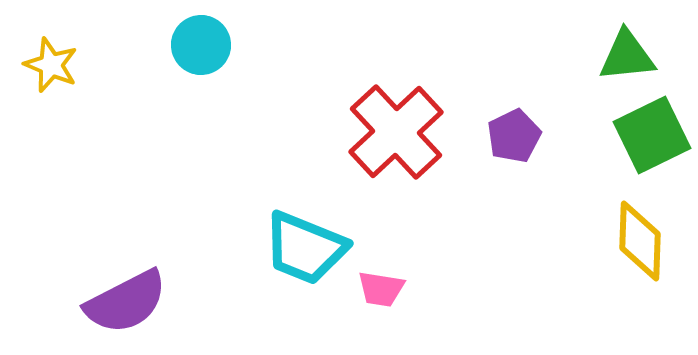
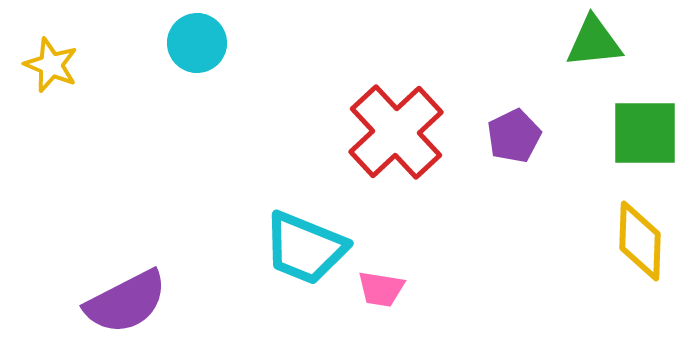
cyan circle: moved 4 px left, 2 px up
green triangle: moved 33 px left, 14 px up
green square: moved 7 px left, 2 px up; rotated 26 degrees clockwise
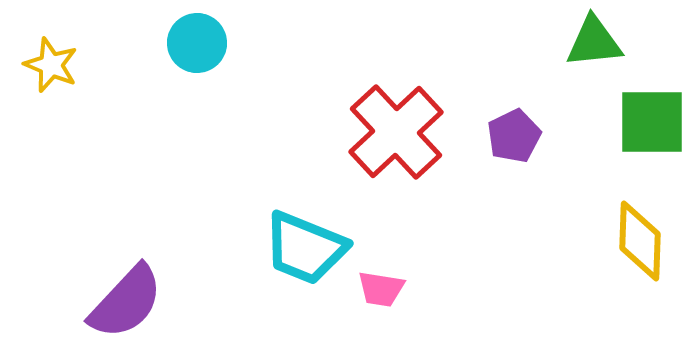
green square: moved 7 px right, 11 px up
purple semicircle: rotated 20 degrees counterclockwise
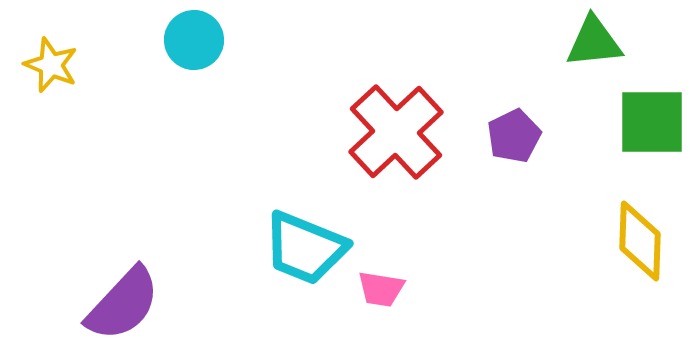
cyan circle: moved 3 px left, 3 px up
purple semicircle: moved 3 px left, 2 px down
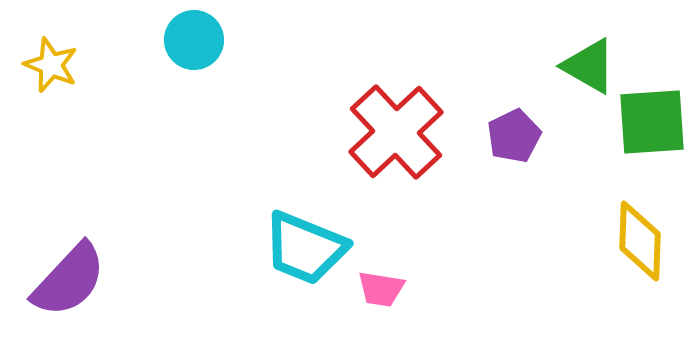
green triangle: moved 5 px left, 24 px down; rotated 36 degrees clockwise
green square: rotated 4 degrees counterclockwise
purple semicircle: moved 54 px left, 24 px up
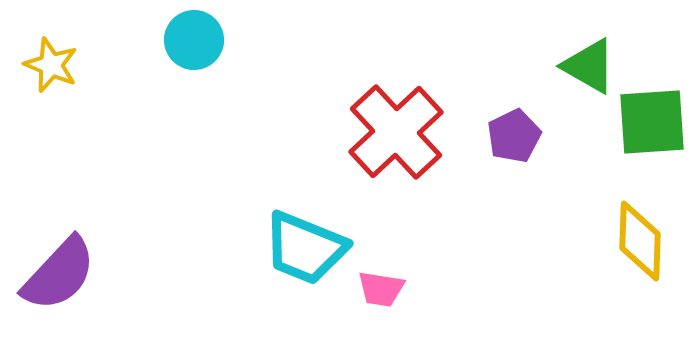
purple semicircle: moved 10 px left, 6 px up
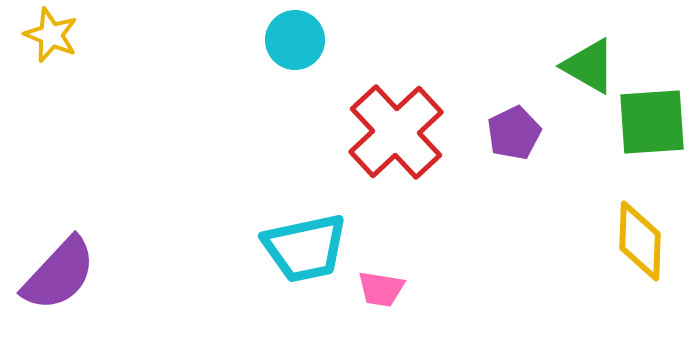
cyan circle: moved 101 px right
yellow star: moved 30 px up
purple pentagon: moved 3 px up
cyan trapezoid: rotated 34 degrees counterclockwise
